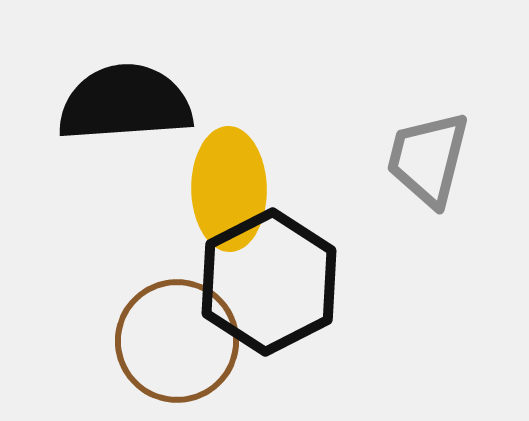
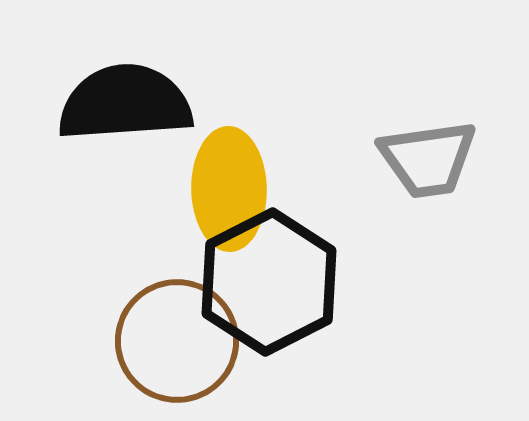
gray trapezoid: rotated 112 degrees counterclockwise
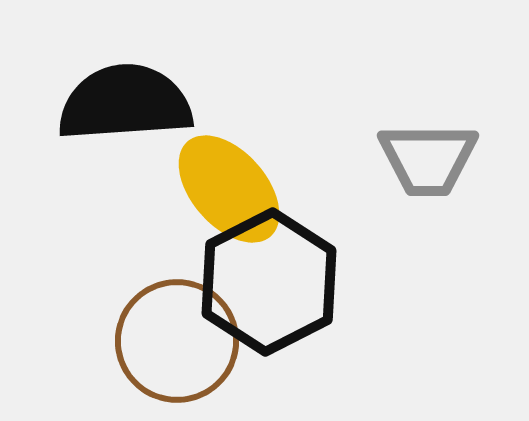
gray trapezoid: rotated 8 degrees clockwise
yellow ellipse: rotated 40 degrees counterclockwise
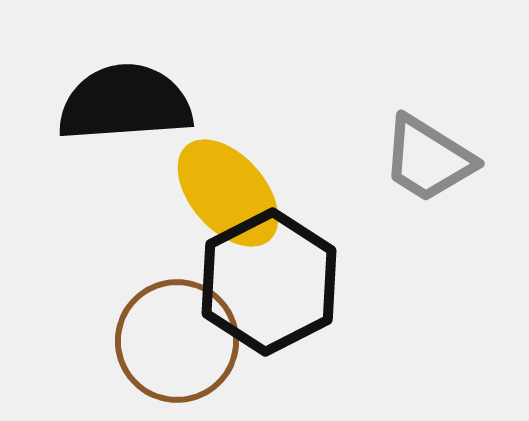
gray trapezoid: rotated 32 degrees clockwise
yellow ellipse: moved 1 px left, 4 px down
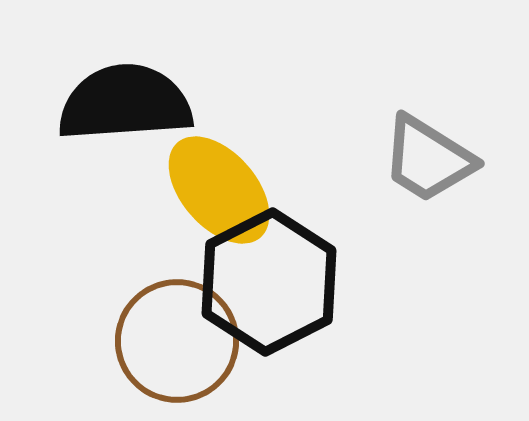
yellow ellipse: moved 9 px left, 3 px up
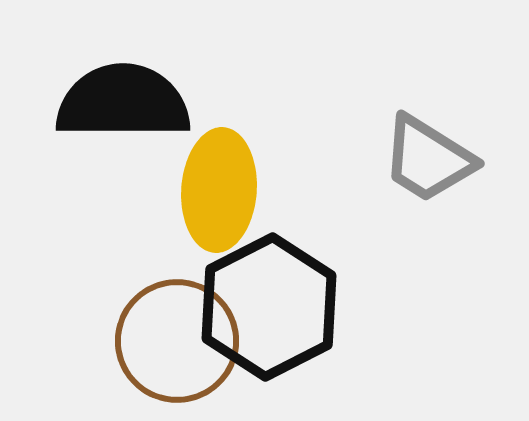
black semicircle: moved 2 px left, 1 px up; rotated 4 degrees clockwise
yellow ellipse: rotated 45 degrees clockwise
black hexagon: moved 25 px down
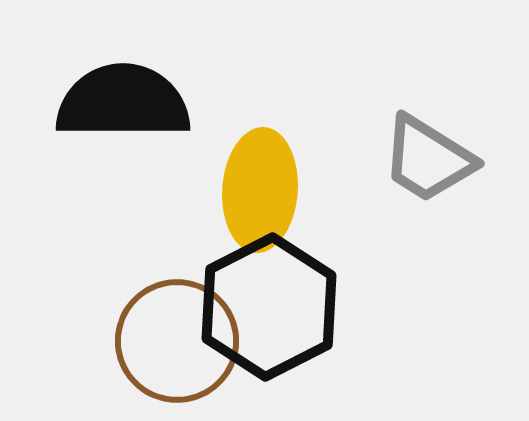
yellow ellipse: moved 41 px right
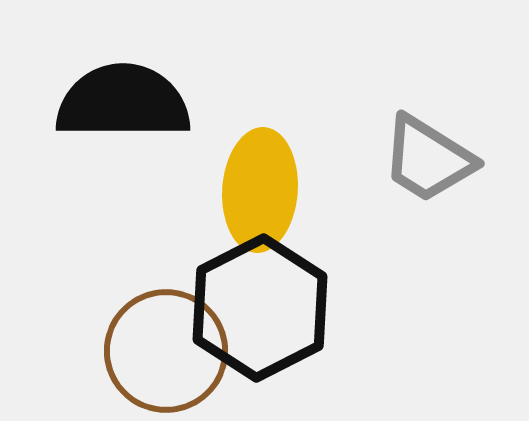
black hexagon: moved 9 px left, 1 px down
brown circle: moved 11 px left, 10 px down
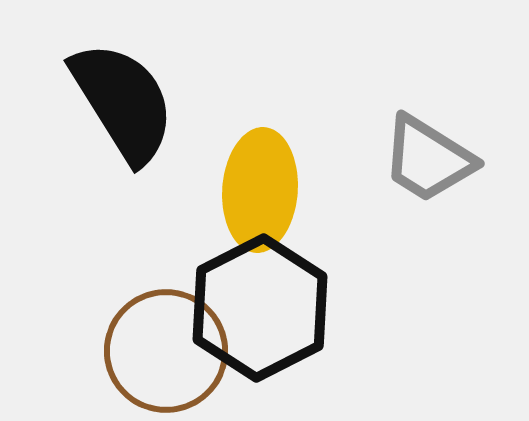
black semicircle: rotated 58 degrees clockwise
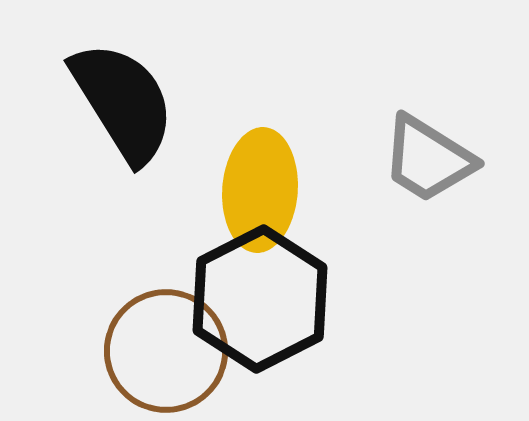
black hexagon: moved 9 px up
